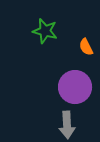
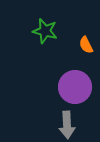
orange semicircle: moved 2 px up
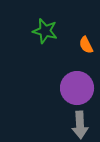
purple circle: moved 2 px right, 1 px down
gray arrow: moved 13 px right
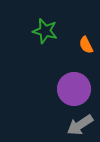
purple circle: moved 3 px left, 1 px down
gray arrow: rotated 60 degrees clockwise
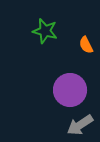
purple circle: moved 4 px left, 1 px down
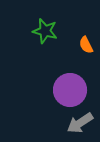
gray arrow: moved 2 px up
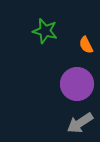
purple circle: moved 7 px right, 6 px up
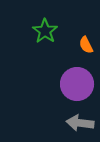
green star: rotated 20 degrees clockwise
gray arrow: rotated 40 degrees clockwise
